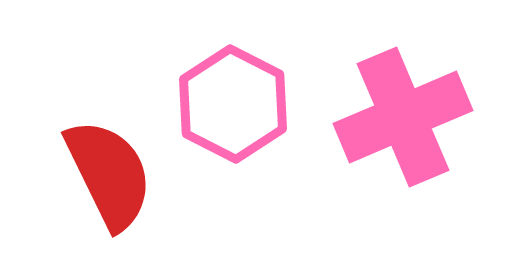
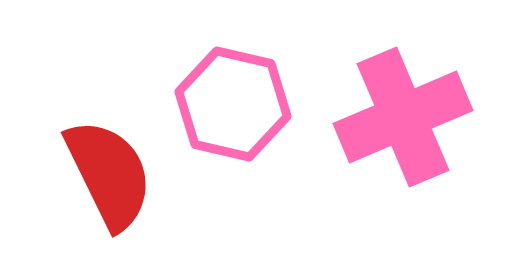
pink hexagon: rotated 14 degrees counterclockwise
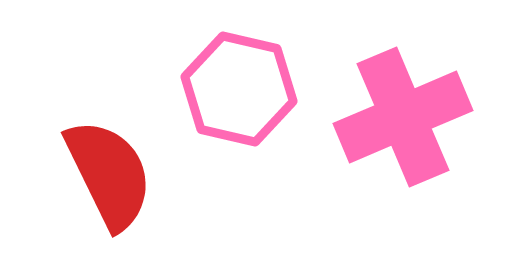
pink hexagon: moved 6 px right, 15 px up
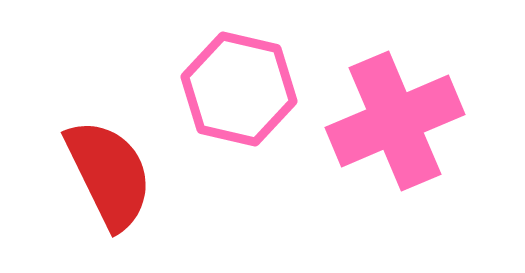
pink cross: moved 8 px left, 4 px down
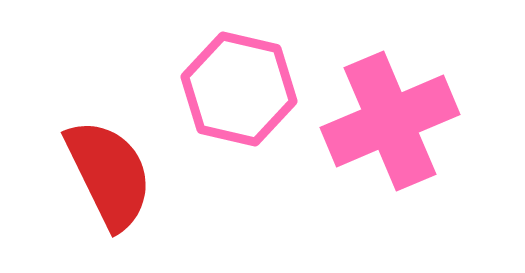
pink cross: moved 5 px left
